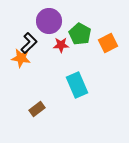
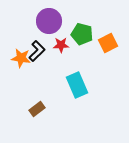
green pentagon: moved 2 px right; rotated 15 degrees counterclockwise
black L-shape: moved 8 px right, 8 px down
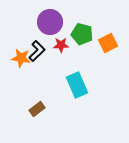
purple circle: moved 1 px right, 1 px down
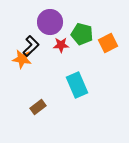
black L-shape: moved 6 px left, 5 px up
orange star: moved 1 px right, 1 px down
brown rectangle: moved 1 px right, 2 px up
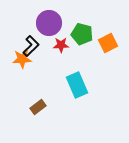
purple circle: moved 1 px left, 1 px down
orange star: rotated 12 degrees counterclockwise
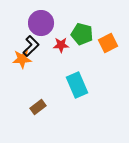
purple circle: moved 8 px left
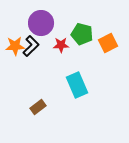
orange star: moved 7 px left, 13 px up
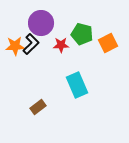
black L-shape: moved 2 px up
